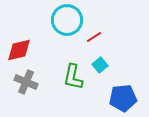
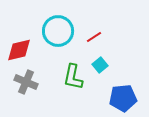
cyan circle: moved 9 px left, 11 px down
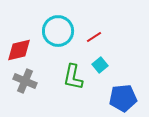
gray cross: moved 1 px left, 1 px up
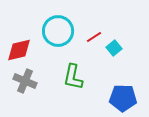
cyan square: moved 14 px right, 17 px up
blue pentagon: rotated 8 degrees clockwise
